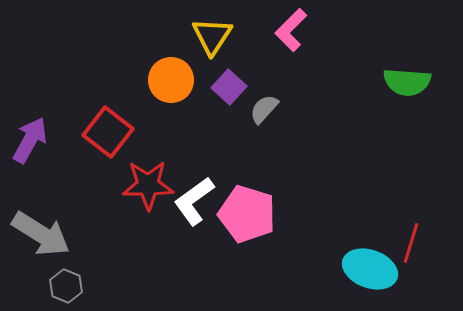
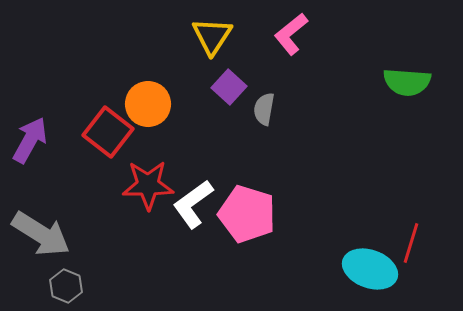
pink L-shape: moved 4 px down; rotated 6 degrees clockwise
orange circle: moved 23 px left, 24 px down
gray semicircle: rotated 32 degrees counterclockwise
white L-shape: moved 1 px left, 3 px down
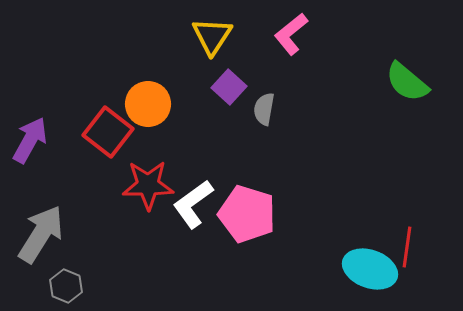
green semicircle: rotated 36 degrees clockwise
gray arrow: rotated 90 degrees counterclockwise
red line: moved 4 px left, 4 px down; rotated 9 degrees counterclockwise
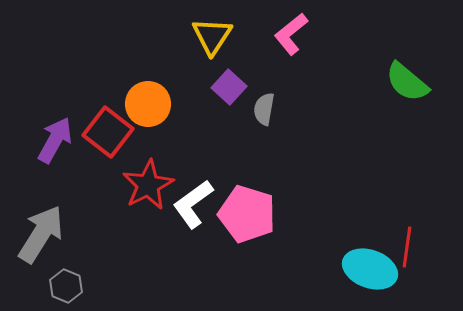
purple arrow: moved 25 px right
red star: rotated 27 degrees counterclockwise
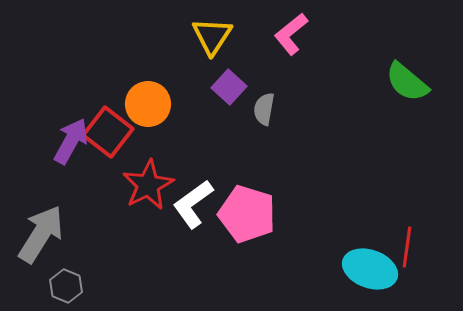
purple arrow: moved 16 px right, 1 px down
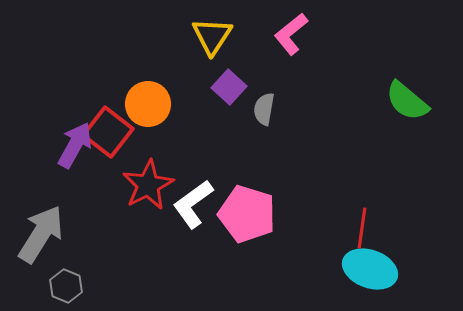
green semicircle: moved 19 px down
purple arrow: moved 4 px right, 4 px down
red line: moved 45 px left, 19 px up
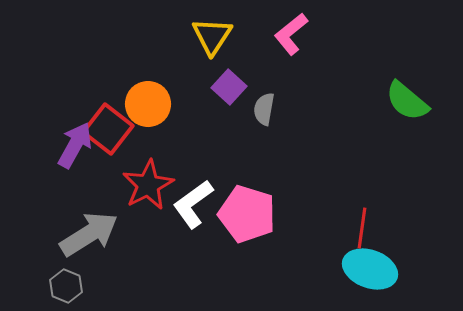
red square: moved 3 px up
gray arrow: moved 48 px right; rotated 26 degrees clockwise
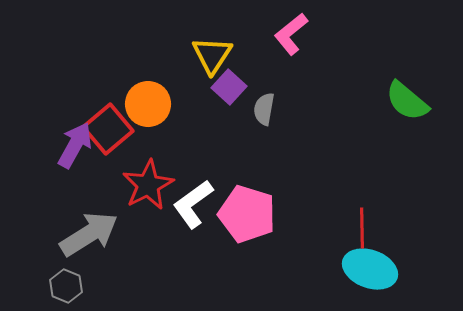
yellow triangle: moved 19 px down
red square: rotated 12 degrees clockwise
red line: rotated 9 degrees counterclockwise
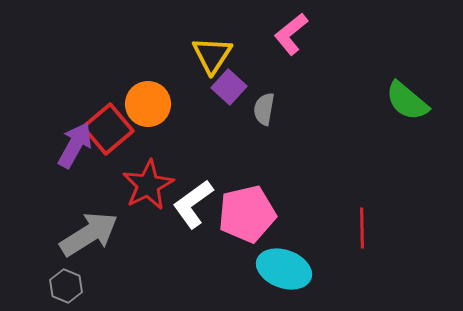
pink pentagon: rotated 30 degrees counterclockwise
cyan ellipse: moved 86 px left
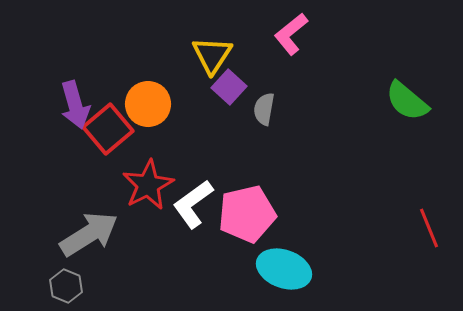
purple arrow: moved 40 px up; rotated 135 degrees clockwise
red line: moved 67 px right; rotated 21 degrees counterclockwise
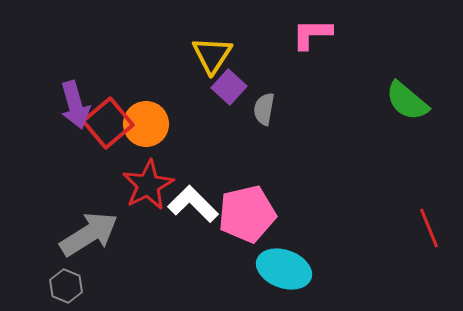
pink L-shape: moved 21 px right; rotated 39 degrees clockwise
orange circle: moved 2 px left, 20 px down
red square: moved 6 px up
white L-shape: rotated 81 degrees clockwise
